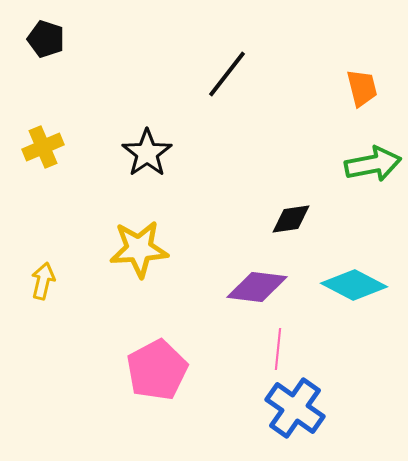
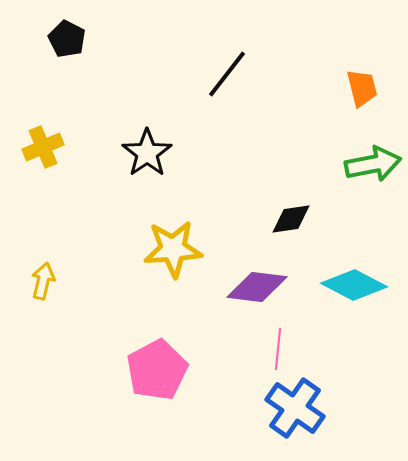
black pentagon: moved 21 px right; rotated 9 degrees clockwise
yellow star: moved 34 px right
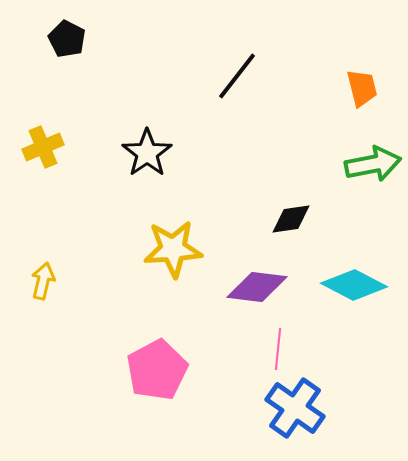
black line: moved 10 px right, 2 px down
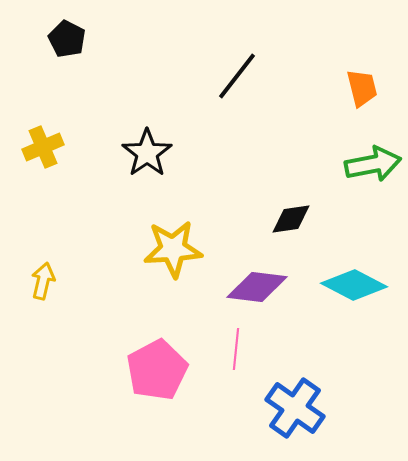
pink line: moved 42 px left
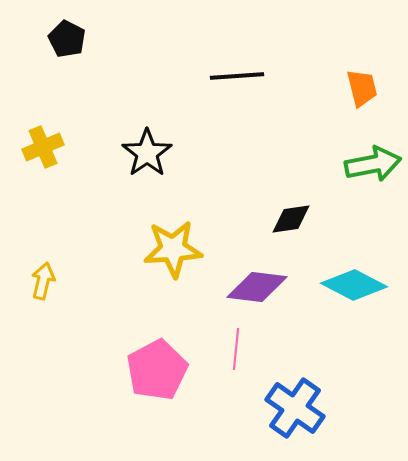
black line: rotated 48 degrees clockwise
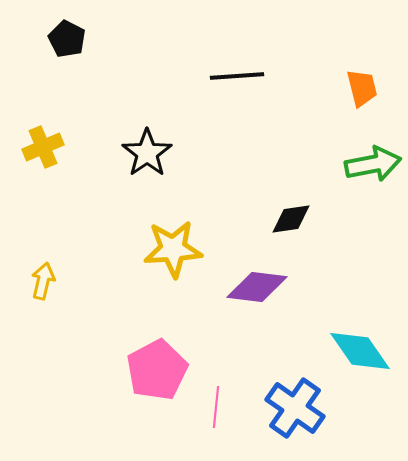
cyan diamond: moved 6 px right, 66 px down; rotated 28 degrees clockwise
pink line: moved 20 px left, 58 px down
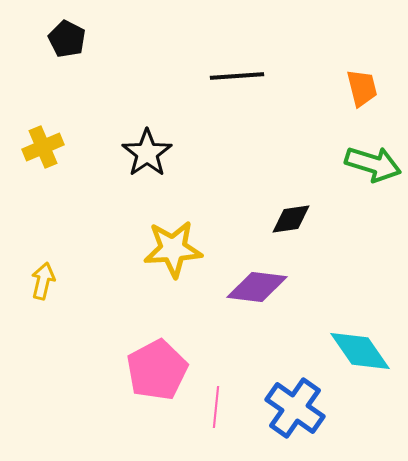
green arrow: rotated 28 degrees clockwise
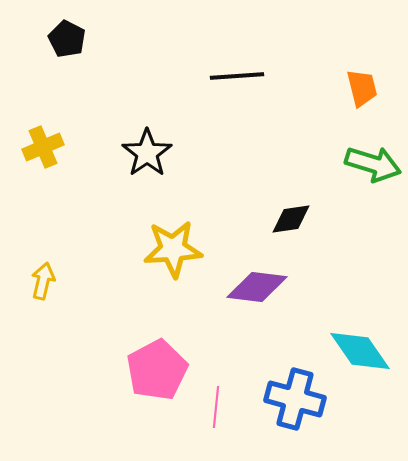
blue cross: moved 9 px up; rotated 20 degrees counterclockwise
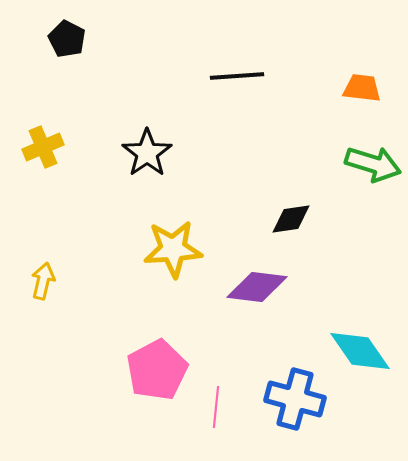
orange trapezoid: rotated 69 degrees counterclockwise
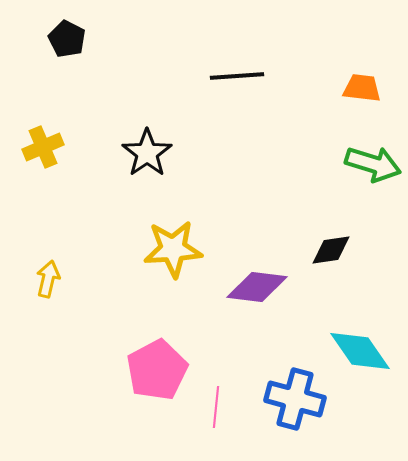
black diamond: moved 40 px right, 31 px down
yellow arrow: moved 5 px right, 2 px up
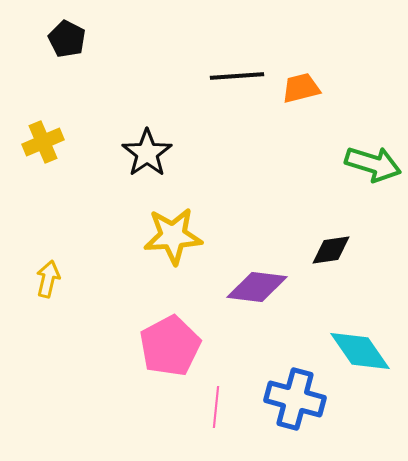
orange trapezoid: moved 61 px left; rotated 21 degrees counterclockwise
yellow cross: moved 5 px up
yellow star: moved 13 px up
pink pentagon: moved 13 px right, 24 px up
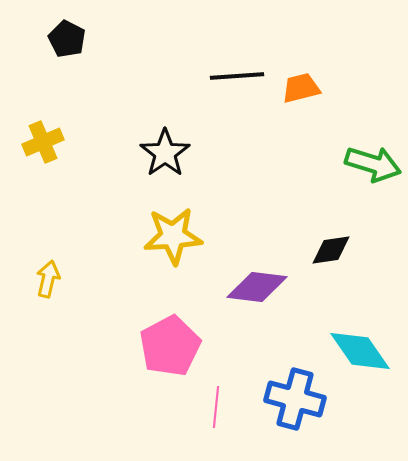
black star: moved 18 px right
